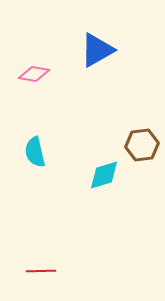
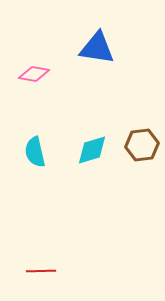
blue triangle: moved 2 px up; rotated 39 degrees clockwise
cyan diamond: moved 12 px left, 25 px up
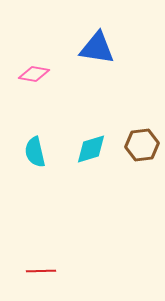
cyan diamond: moved 1 px left, 1 px up
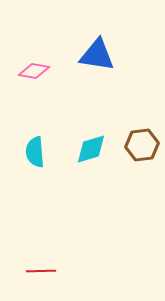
blue triangle: moved 7 px down
pink diamond: moved 3 px up
cyan semicircle: rotated 8 degrees clockwise
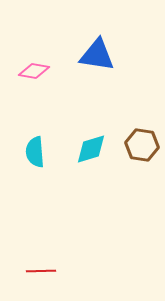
brown hexagon: rotated 16 degrees clockwise
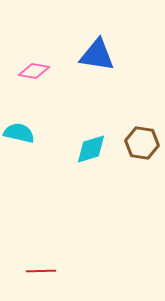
brown hexagon: moved 2 px up
cyan semicircle: moved 16 px left, 19 px up; rotated 108 degrees clockwise
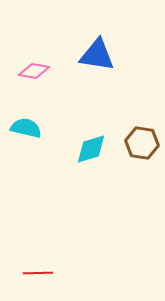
cyan semicircle: moved 7 px right, 5 px up
red line: moved 3 px left, 2 px down
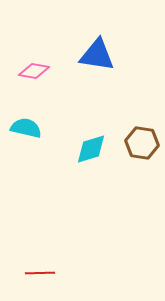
red line: moved 2 px right
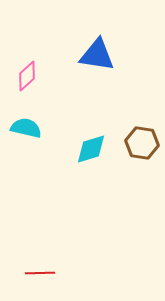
pink diamond: moved 7 px left, 5 px down; rotated 52 degrees counterclockwise
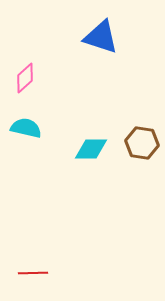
blue triangle: moved 4 px right, 18 px up; rotated 9 degrees clockwise
pink diamond: moved 2 px left, 2 px down
cyan diamond: rotated 16 degrees clockwise
red line: moved 7 px left
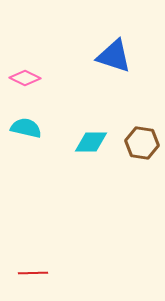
blue triangle: moved 13 px right, 19 px down
pink diamond: rotated 68 degrees clockwise
cyan diamond: moved 7 px up
